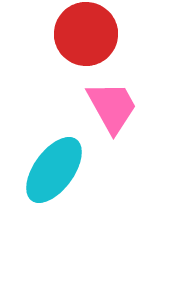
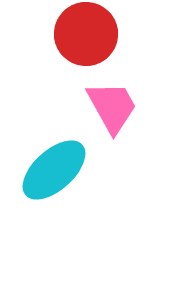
cyan ellipse: rotated 12 degrees clockwise
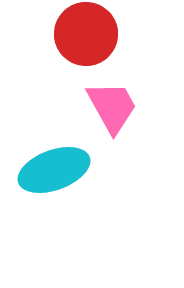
cyan ellipse: rotated 22 degrees clockwise
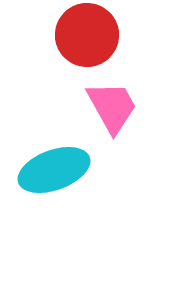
red circle: moved 1 px right, 1 px down
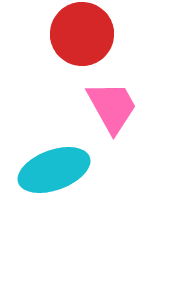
red circle: moved 5 px left, 1 px up
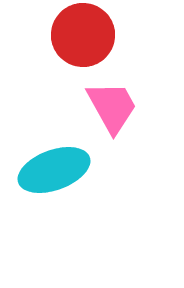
red circle: moved 1 px right, 1 px down
